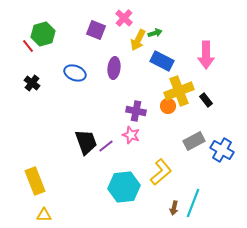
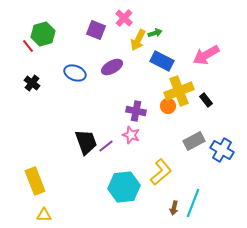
pink arrow: rotated 60 degrees clockwise
purple ellipse: moved 2 px left, 1 px up; rotated 55 degrees clockwise
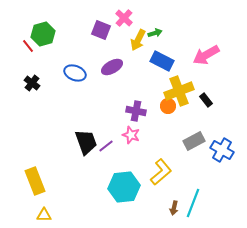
purple square: moved 5 px right
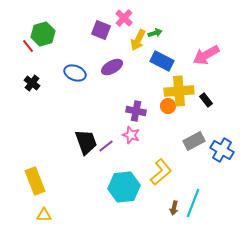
yellow cross: rotated 16 degrees clockwise
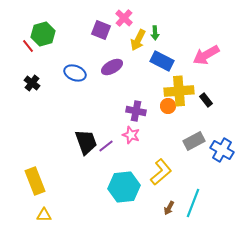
green arrow: rotated 104 degrees clockwise
brown arrow: moved 5 px left; rotated 16 degrees clockwise
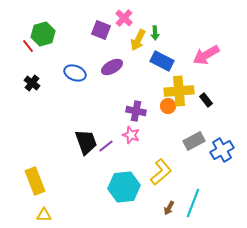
blue cross: rotated 30 degrees clockwise
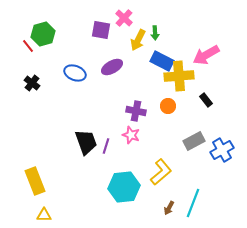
purple square: rotated 12 degrees counterclockwise
yellow cross: moved 15 px up
purple line: rotated 35 degrees counterclockwise
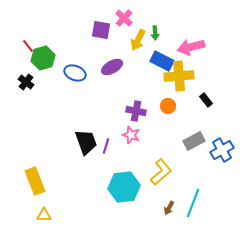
green hexagon: moved 24 px down
pink arrow: moved 15 px left, 8 px up; rotated 16 degrees clockwise
black cross: moved 6 px left, 1 px up
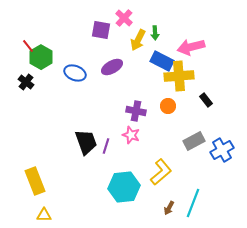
green hexagon: moved 2 px left, 1 px up; rotated 15 degrees counterclockwise
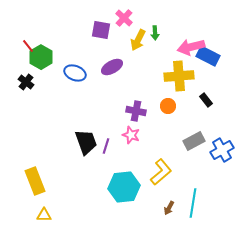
blue rectangle: moved 46 px right, 5 px up
cyan line: rotated 12 degrees counterclockwise
